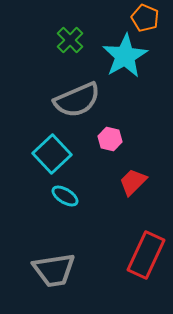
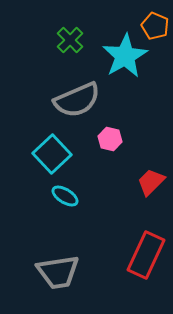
orange pentagon: moved 10 px right, 8 px down
red trapezoid: moved 18 px right
gray trapezoid: moved 4 px right, 2 px down
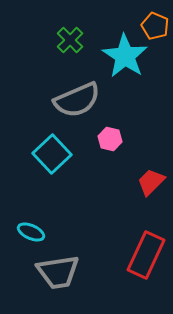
cyan star: rotated 9 degrees counterclockwise
cyan ellipse: moved 34 px left, 36 px down; rotated 8 degrees counterclockwise
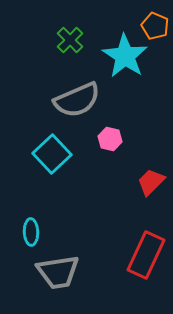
cyan ellipse: rotated 64 degrees clockwise
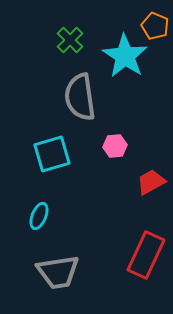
gray semicircle: moved 3 px right, 3 px up; rotated 105 degrees clockwise
pink hexagon: moved 5 px right, 7 px down; rotated 20 degrees counterclockwise
cyan square: rotated 27 degrees clockwise
red trapezoid: rotated 16 degrees clockwise
cyan ellipse: moved 8 px right, 16 px up; rotated 24 degrees clockwise
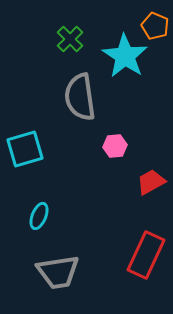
green cross: moved 1 px up
cyan square: moved 27 px left, 5 px up
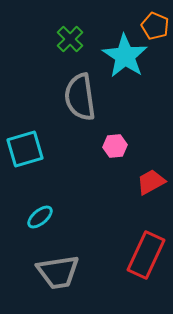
cyan ellipse: moved 1 px right, 1 px down; rotated 28 degrees clockwise
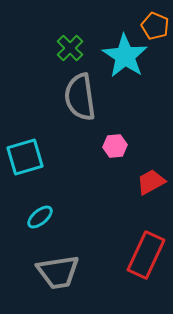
green cross: moved 9 px down
cyan square: moved 8 px down
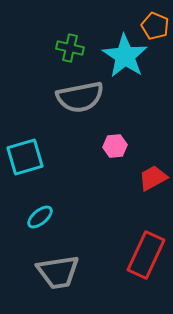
green cross: rotated 32 degrees counterclockwise
gray semicircle: rotated 93 degrees counterclockwise
red trapezoid: moved 2 px right, 4 px up
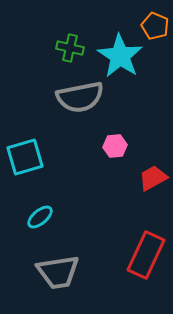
cyan star: moved 5 px left
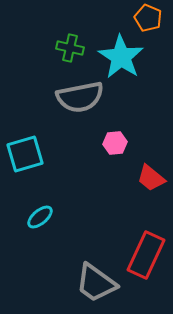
orange pentagon: moved 7 px left, 8 px up
cyan star: moved 1 px right, 1 px down
pink hexagon: moved 3 px up
cyan square: moved 3 px up
red trapezoid: moved 2 px left; rotated 112 degrees counterclockwise
gray trapezoid: moved 38 px right, 11 px down; rotated 45 degrees clockwise
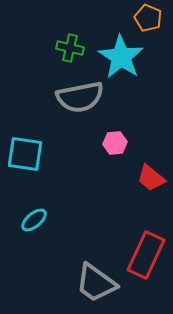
cyan square: rotated 24 degrees clockwise
cyan ellipse: moved 6 px left, 3 px down
